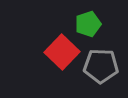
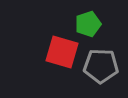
red square: rotated 28 degrees counterclockwise
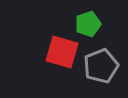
gray pentagon: rotated 24 degrees counterclockwise
